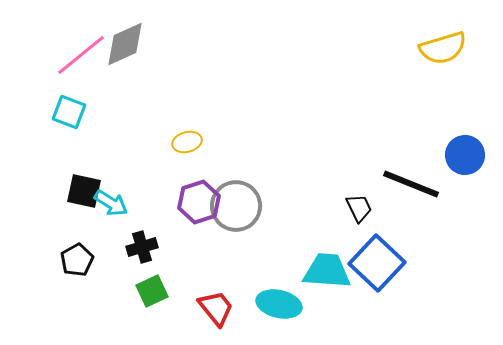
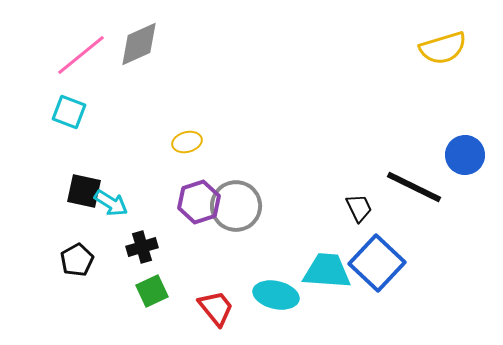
gray diamond: moved 14 px right
black line: moved 3 px right, 3 px down; rotated 4 degrees clockwise
cyan ellipse: moved 3 px left, 9 px up
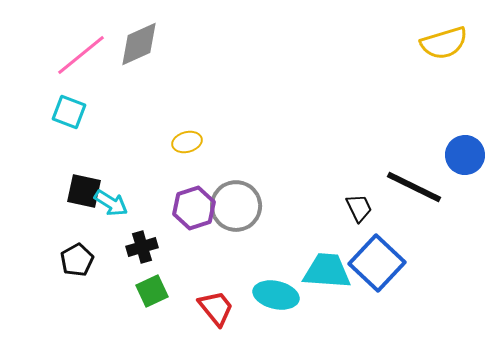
yellow semicircle: moved 1 px right, 5 px up
purple hexagon: moved 5 px left, 6 px down
